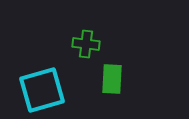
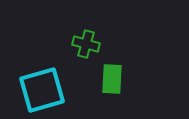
green cross: rotated 8 degrees clockwise
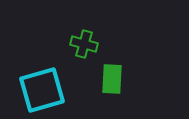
green cross: moved 2 px left
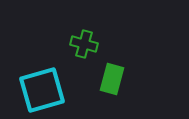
green rectangle: rotated 12 degrees clockwise
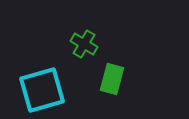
green cross: rotated 16 degrees clockwise
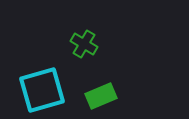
green rectangle: moved 11 px left, 17 px down; rotated 52 degrees clockwise
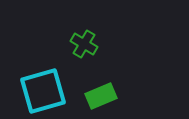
cyan square: moved 1 px right, 1 px down
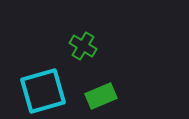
green cross: moved 1 px left, 2 px down
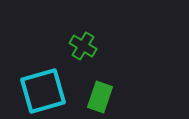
green rectangle: moved 1 px left, 1 px down; rotated 48 degrees counterclockwise
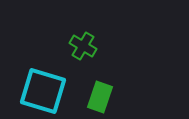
cyan square: rotated 33 degrees clockwise
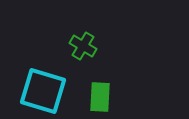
green rectangle: rotated 16 degrees counterclockwise
